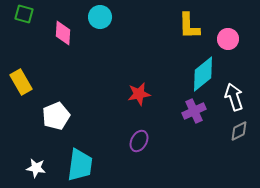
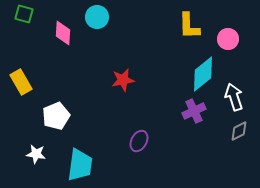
cyan circle: moved 3 px left
red star: moved 16 px left, 14 px up
white star: moved 14 px up
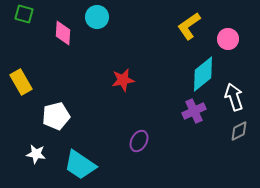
yellow L-shape: rotated 56 degrees clockwise
white pentagon: rotated 8 degrees clockwise
cyan trapezoid: rotated 116 degrees clockwise
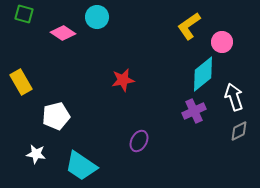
pink diamond: rotated 60 degrees counterclockwise
pink circle: moved 6 px left, 3 px down
cyan trapezoid: moved 1 px right, 1 px down
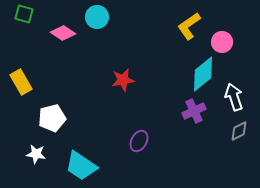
white pentagon: moved 4 px left, 2 px down
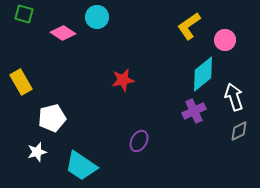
pink circle: moved 3 px right, 2 px up
white star: moved 1 px right, 2 px up; rotated 24 degrees counterclockwise
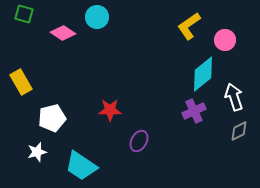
red star: moved 13 px left, 30 px down; rotated 10 degrees clockwise
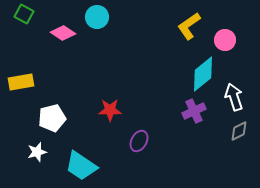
green square: rotated 12 degrees clockwise
yellow rectangle: rotated 70 degrees counterclockwise
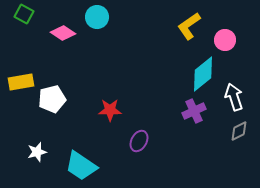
white pentagon: moved 19 px up
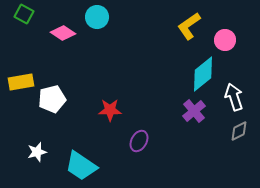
purple cross: rotated 15 degrees counterclockwise
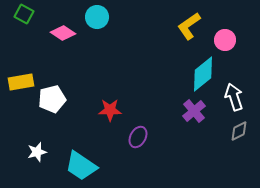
purple ellipse: moved 1 px left, 4 px up
